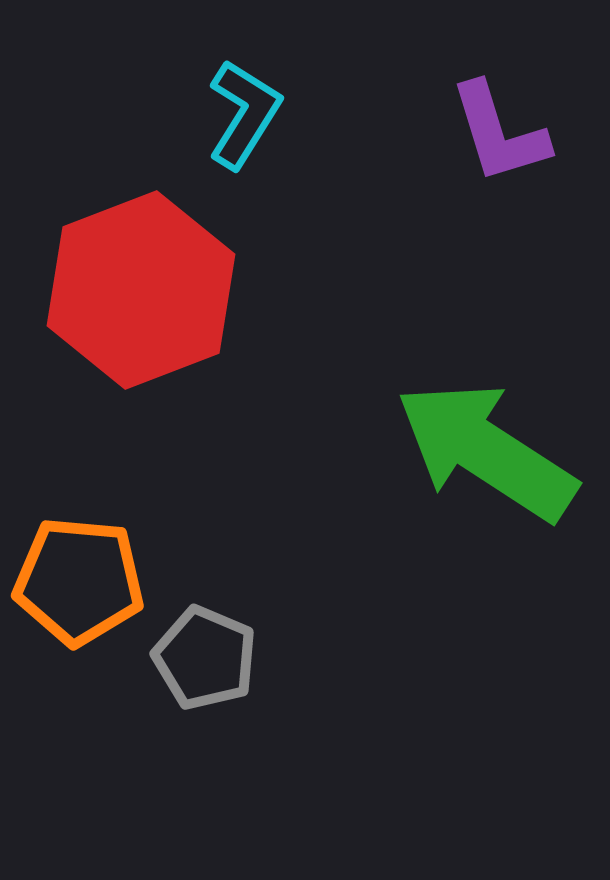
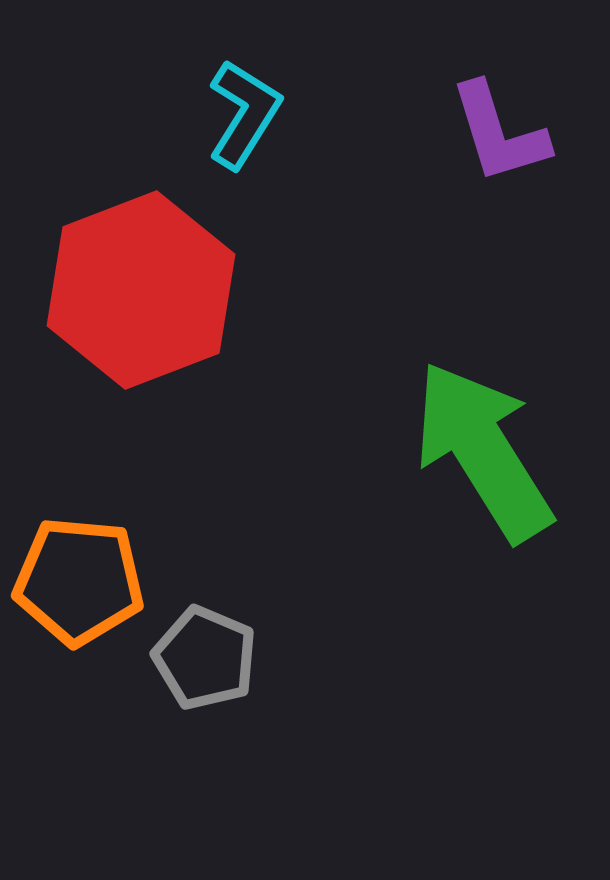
green arrow: moved 3 px left; rotated 25 degrees clockwise
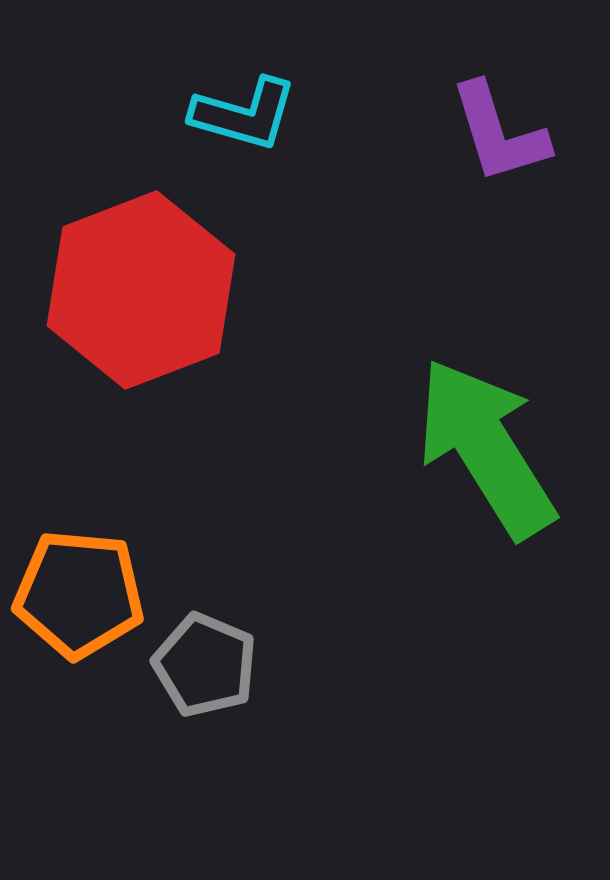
cyan L-shape: rotated 74 degrees clockwise
green arrow: moved 3 px right, 3 px up
orange pentagon: moved 13 px down
gray pentagon: moved 7 px down
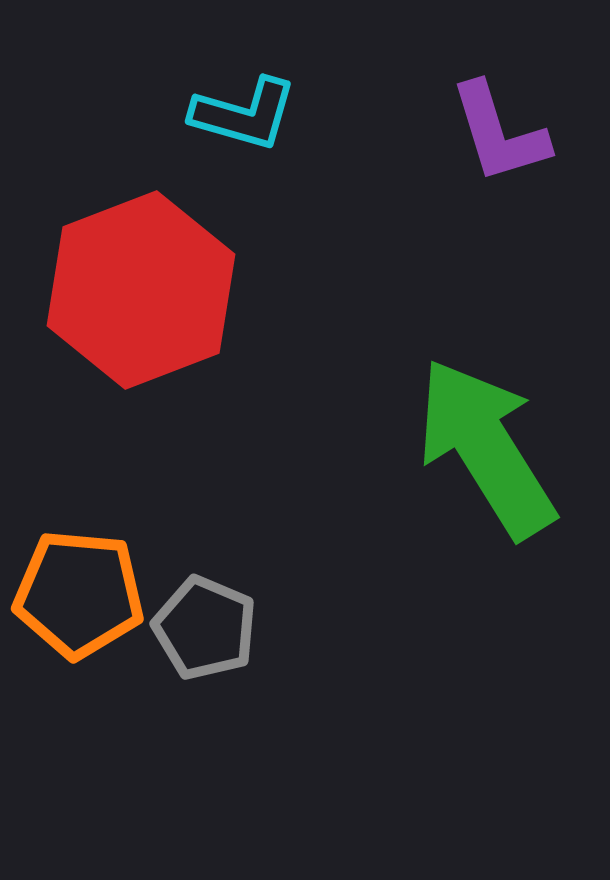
gray pentagon: moved 37 px up
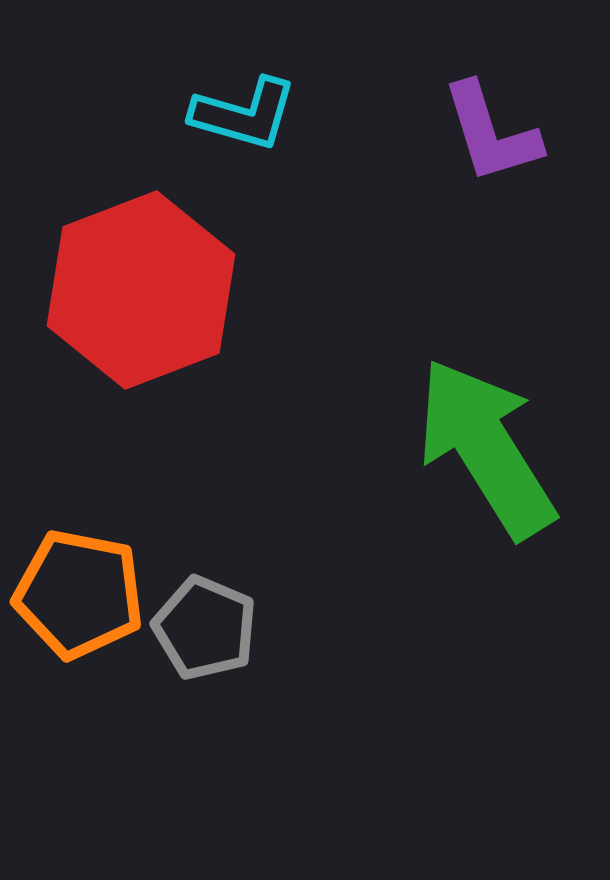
purple L-shape: moved 8 px left
orange pentagon: rotated 6 degrees clockwise
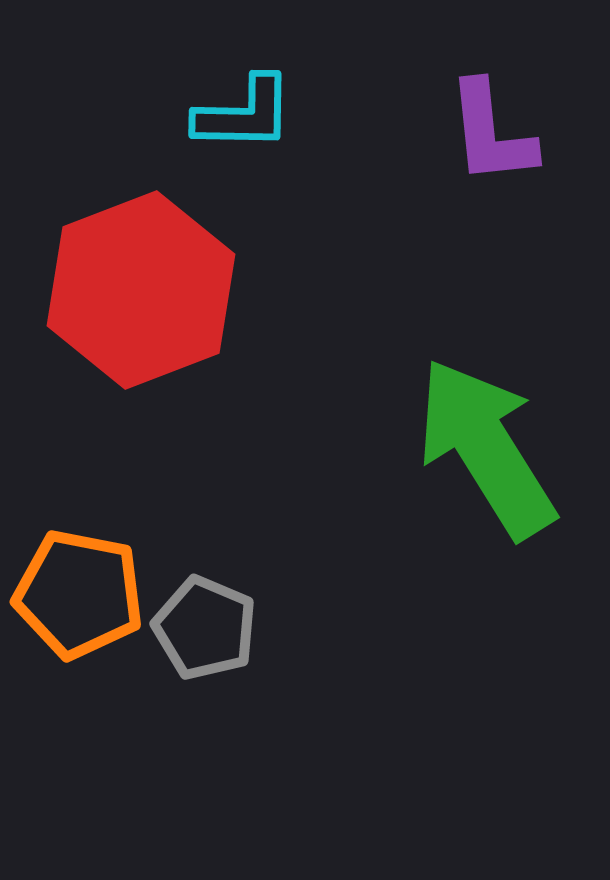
cyan L-shape: rotated 15 degrees counterclockwise
purple L-shape: rotated 11 degrees clockwise
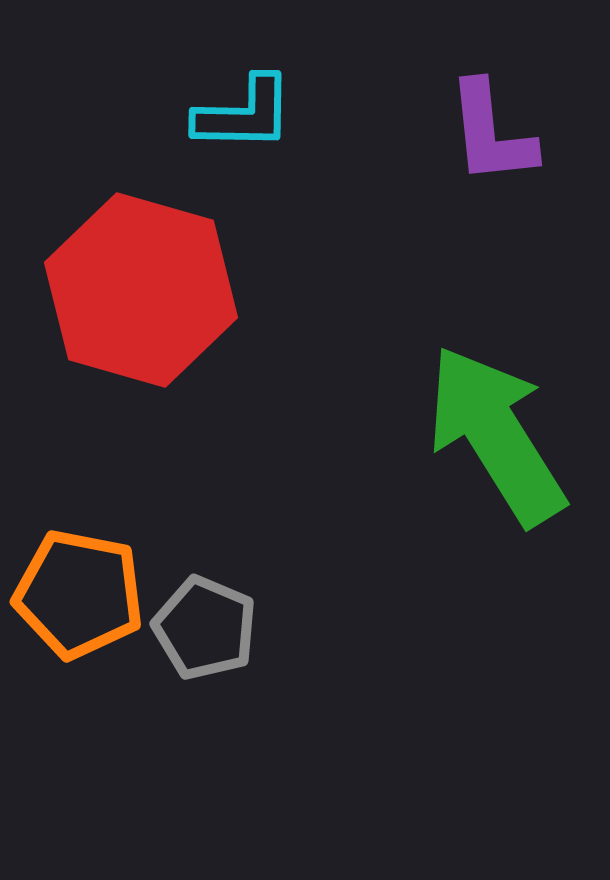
red hexagon: rotated 23 degrees counterclockwise
green arrow: moved 10 px right, 13 px up
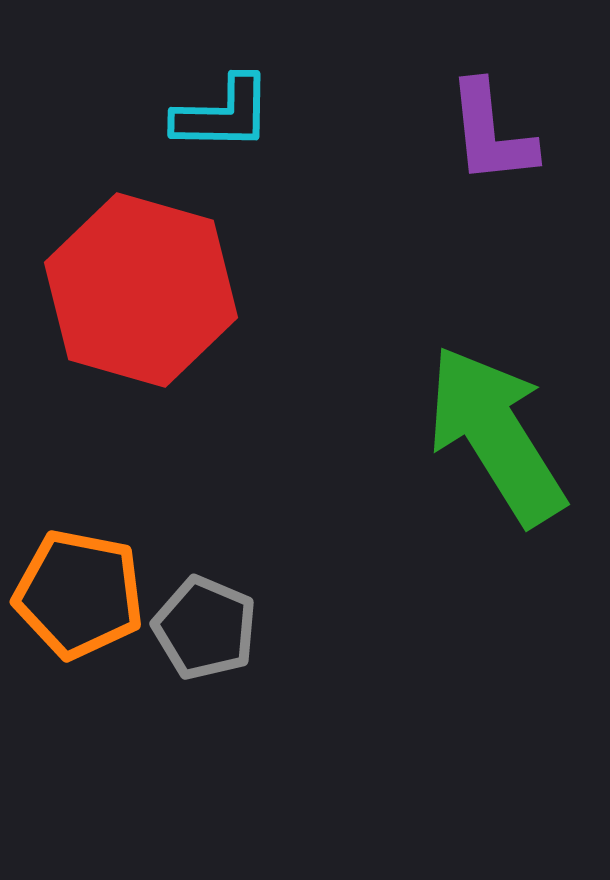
cyan L-shape: moved 21 px left
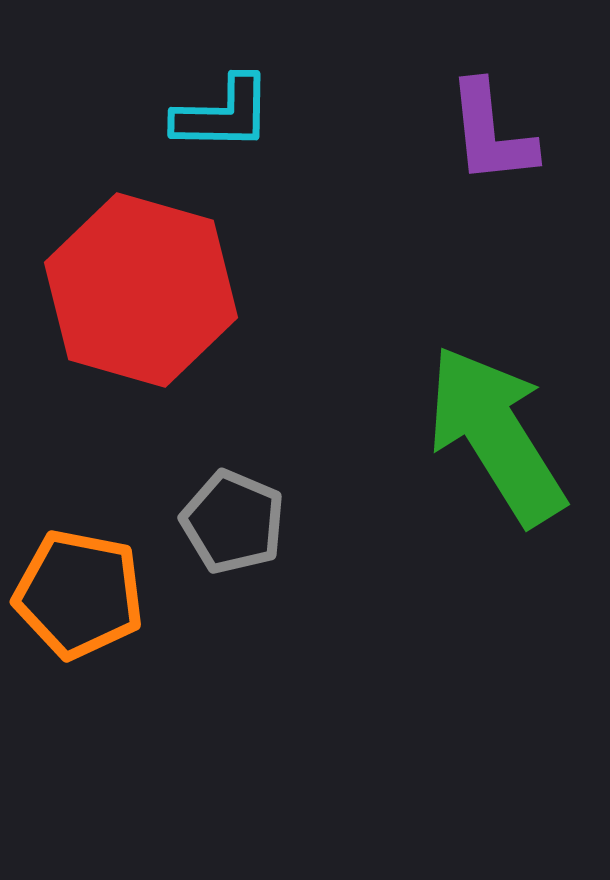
gray pentagon: moved 28 px right, 106 px up
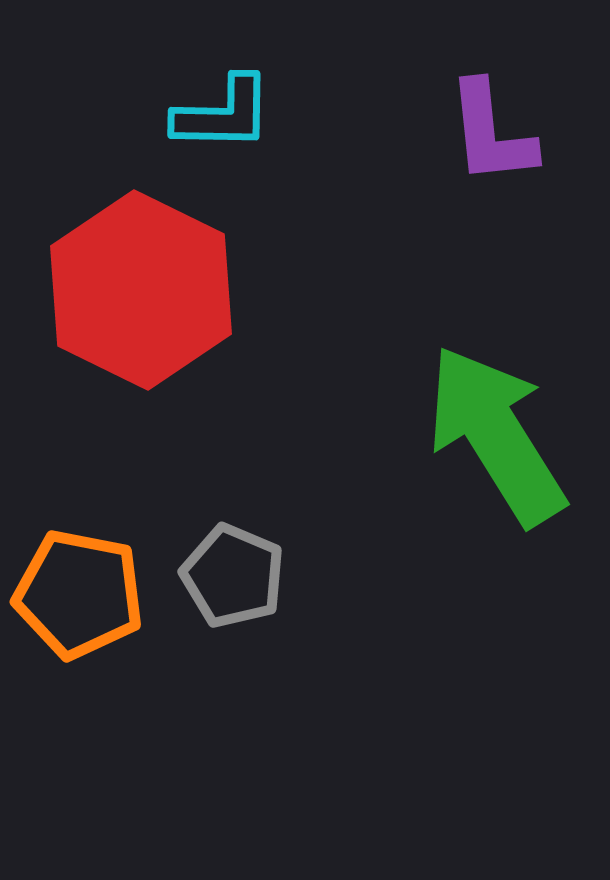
red hexagon: rotated 10 degrees clockwise
gray pentagon: moved 54 px down
